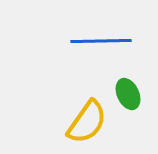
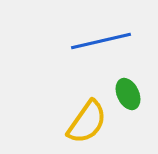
blue line: rotated 12 degrees counterclockwise
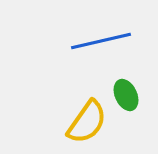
green ellipse: moved 2 px left, 1 px down
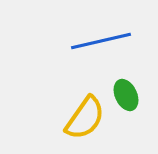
yellow semicircle: moved 2 px left, 4 px up
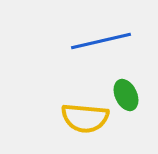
yellow semicircle: rotated 60 degrees clockwise
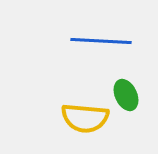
blue line: rotated 16 degrees clockwise
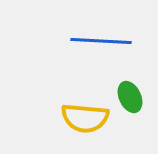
green ellipse: moved 4 px right, 2 px down
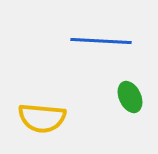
yellow semicircle: moved 43 px left
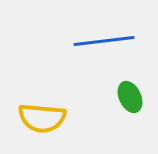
blue line: moved 3 px right; rotated 10 degrees counterclockwise
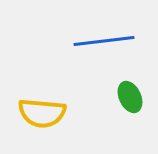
yellow semicircle: moved 5 px up
